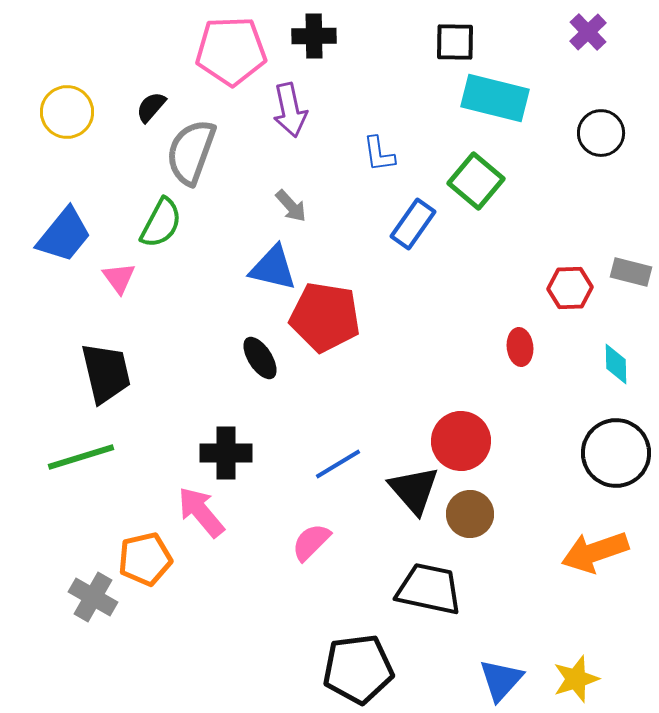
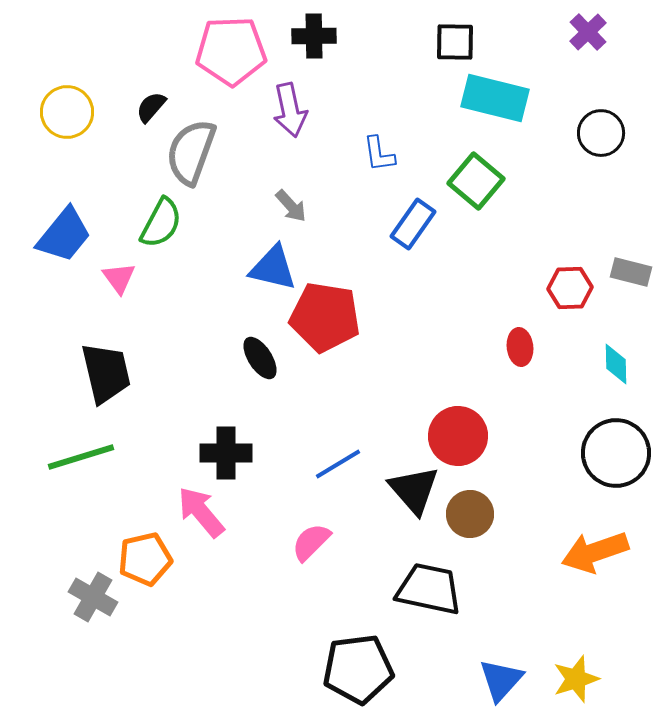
red circle at (461, 441): moved 3 px left, 5 px up
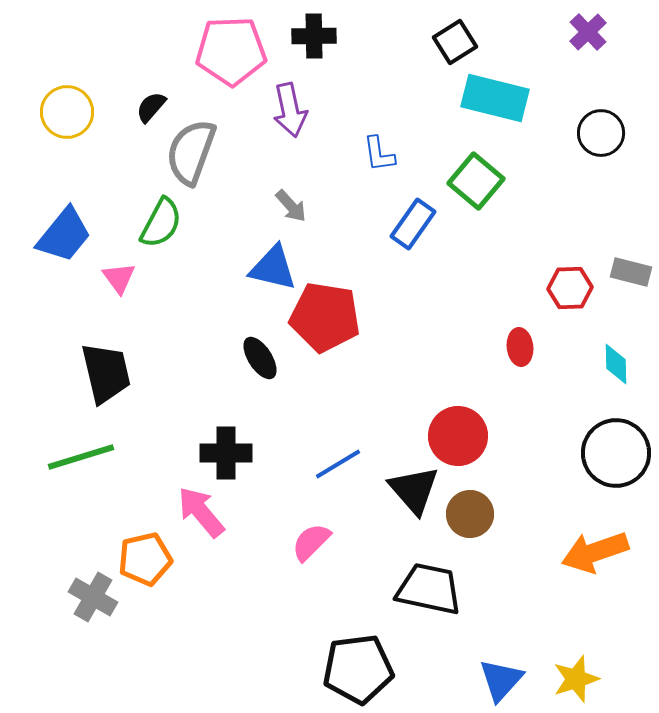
black square at (455, 42): rotated 33 degrees counterclockwise
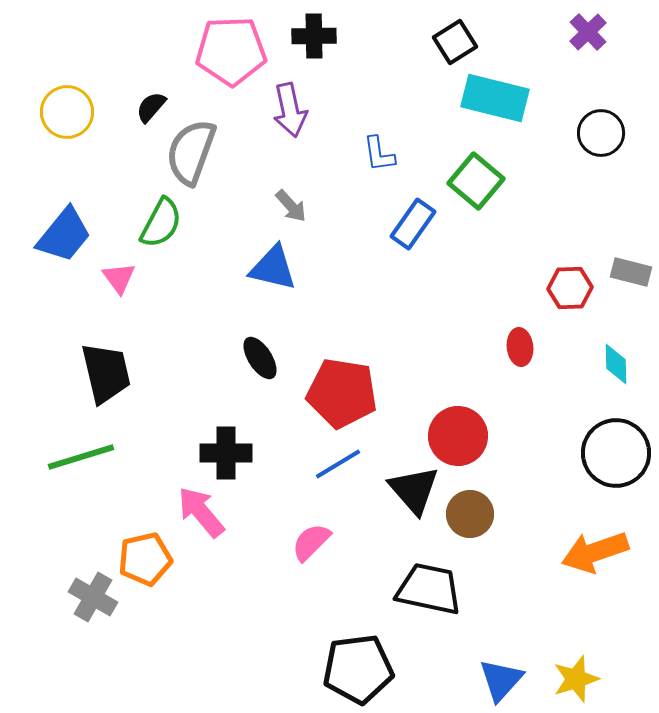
red pentagon at (325, 317): moved 17 px right, 76 px down
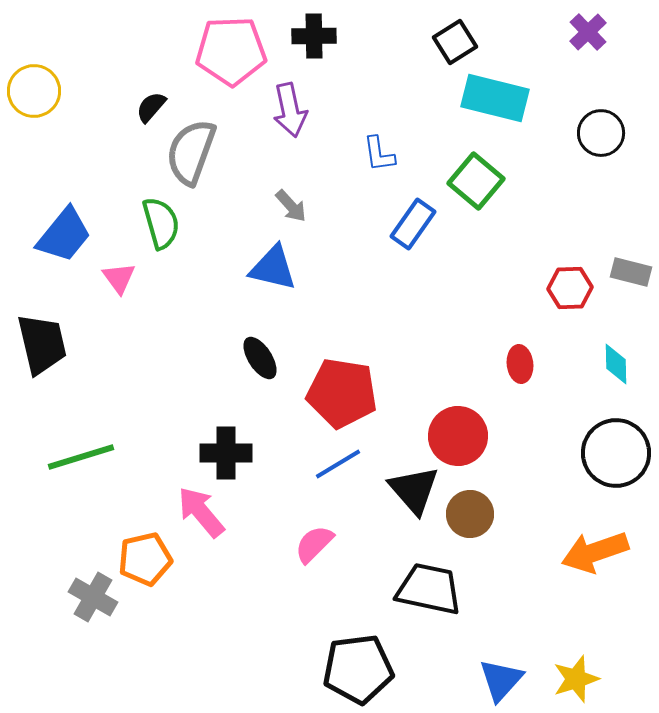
yellow circle at (67, 112): moved 33 px left, 21 px up
green semicircle at (161, 223): rotated 44 degrees counterclockwise
red ellipse at (520, 347): moved 17 px down
black trapezoid at (106, 373): moved 64 px left, 29 px up
pink semicircle at (311, 542): moved 3 px right, 2 px down
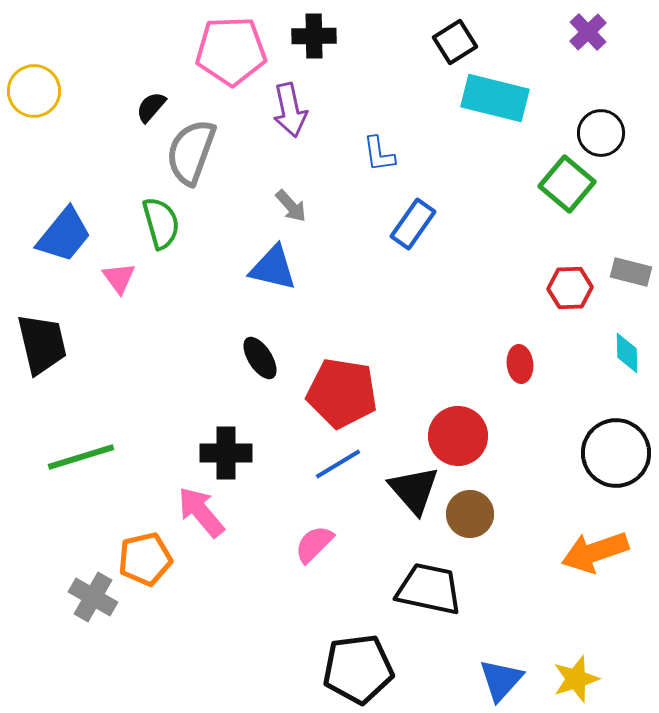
green square at (476, 181): moved 91 px right, 3 px down
cyan diamond at (616, 364): moved 11 px right, 11 px up
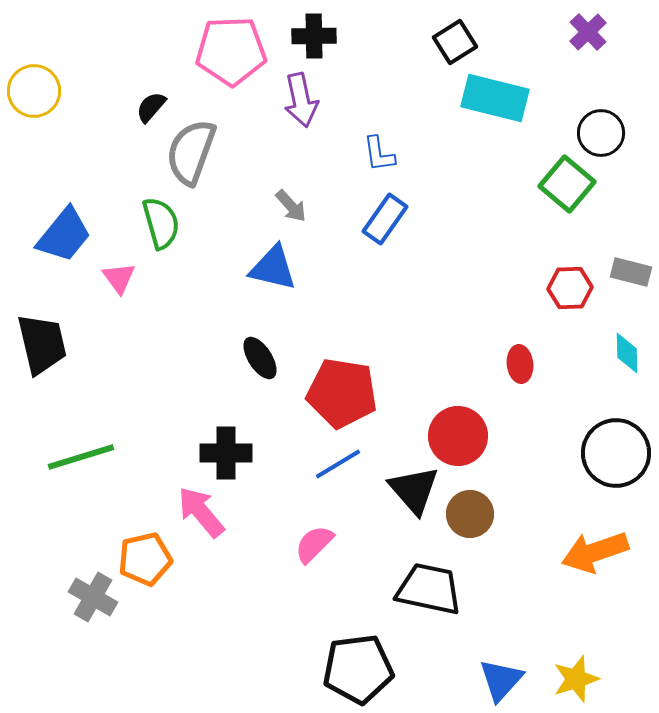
purple arrow at (290, 110): moved 11 px right, 10 px up
blue rectangle at (413, 224): moved 28 px left, 5 px up
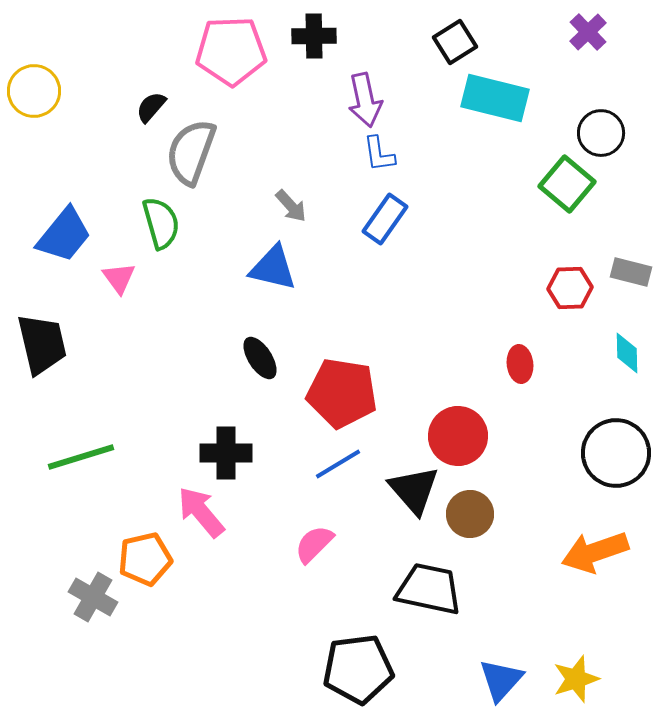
purple arrow at (301, 100): moved 64 px right
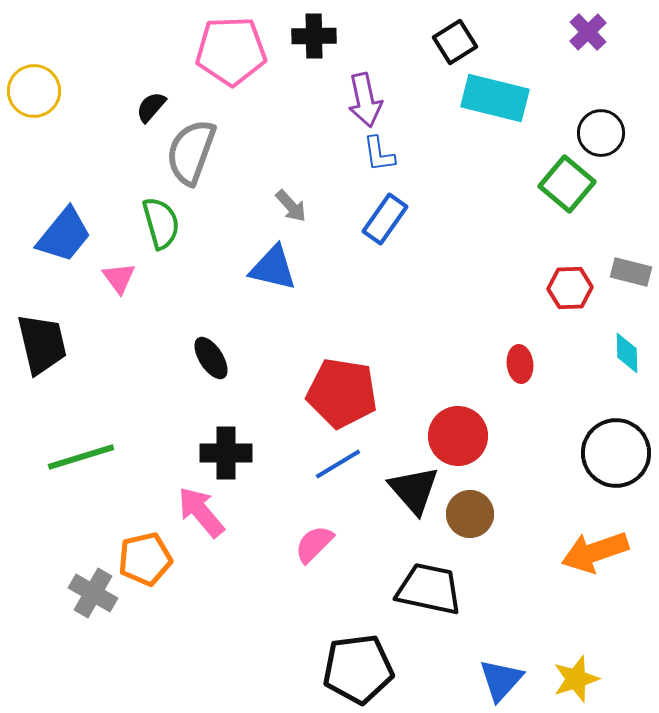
black ellipse at (260, 358): moved 49 px left
gray cross at (93, 597): moved 4 px up
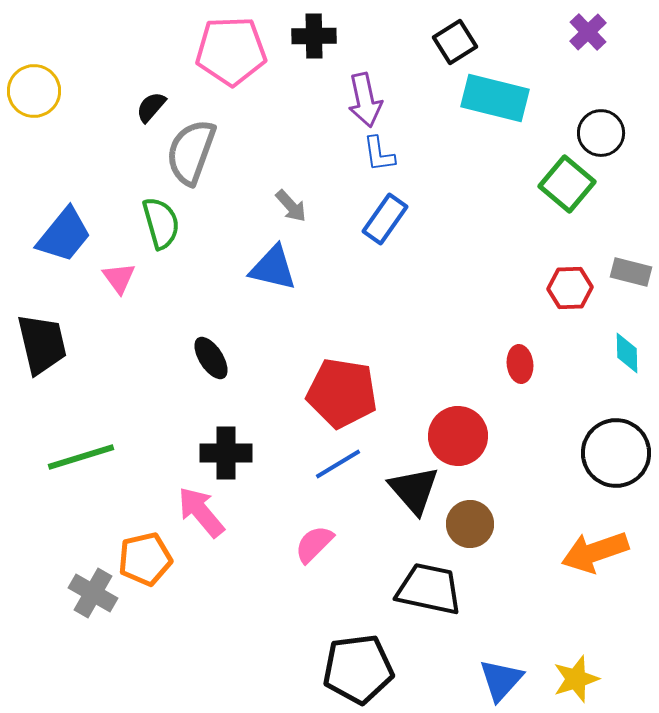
brown circle at (470, 514): moved 10 px down
